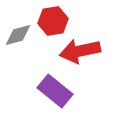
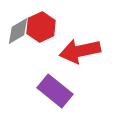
red hexagon: moved 12 px left, 6 px down; rotated 16 degrees counterclockwise
gray diamond: moved 4 px up; rotated 16 degrees counterclockwise
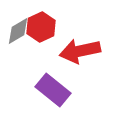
purple rectangle: moved 2 px left, 1 px up
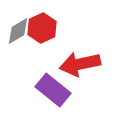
red hexagon: moved 1 px right, 1 px down
red arrow: moved 13 px down
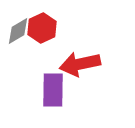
purple rectangle: rotated 52 degrees clockwise
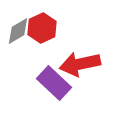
purple rectangle: moved 1 px right, 7 px up; rotated 48 degrees counterclockwise
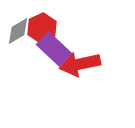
purple rectangle: moved 34 px up
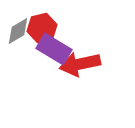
red hexagon: rotated 12 degrees clockwise
purple rectangle: rotated 12 degrees counterclockwise
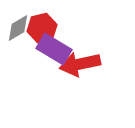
gray diamond: moved 3 px up
